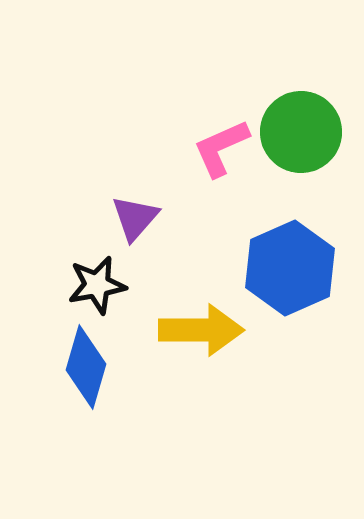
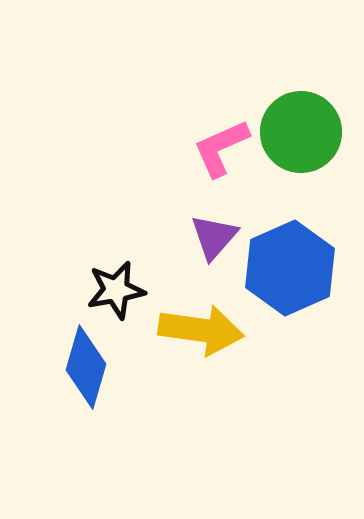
purple triangle: moved 79 px right, 19 px down
black star: moved 19 px right, 5 px down
yellow arrow: rotated 8 degrees clockwise
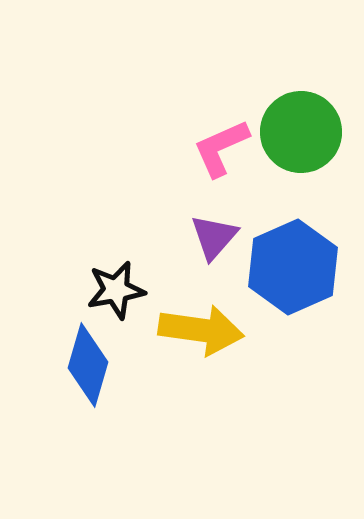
blue hexagon: moved 3 px right, 1 px up
blue diamond: moved 2 px right, 2 px up
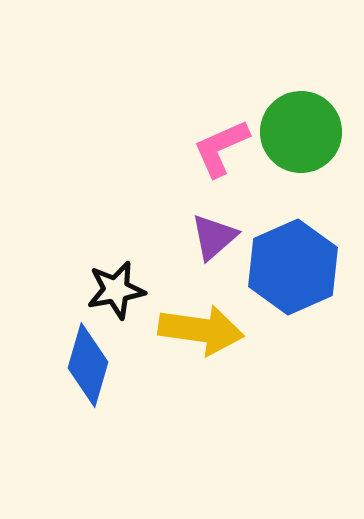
purple triangle: rotated 8 degrees clockwise
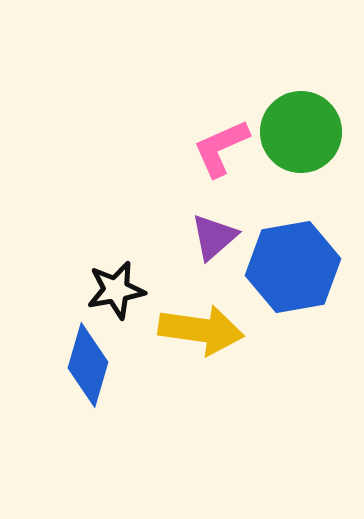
blue hexagon: rotated 14 degrees clockwise
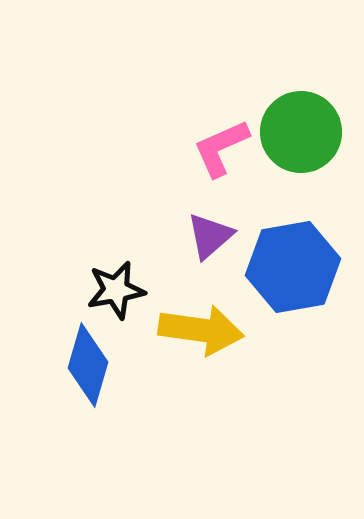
purple triangle: moved 4 px left, 1 px up
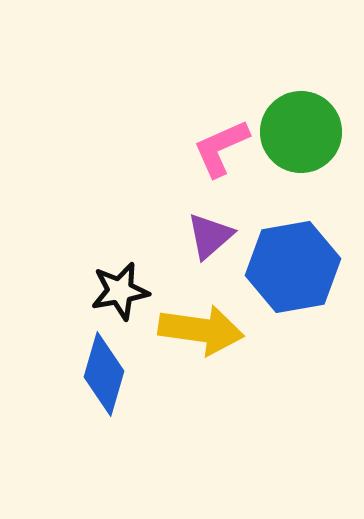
black star: moved 4 px right, 1 px down
blue diamond: moved 16 px right, 9 px down
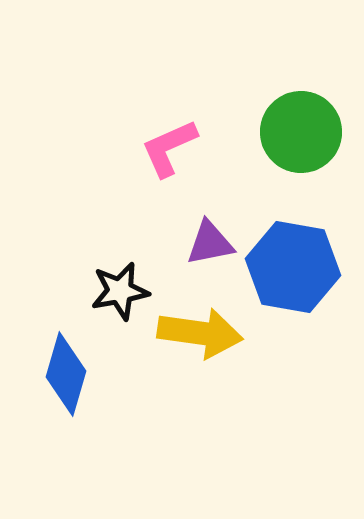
pink L-shape: moved 52 px left
purple triangle: moved 7 px down; rotated 30 degrees clockwise
blue hexagon: rotated 20 degrees clockwise
yellow arrow: moved 1 px left, 3 px down
blue diamond: moved 38 px left
